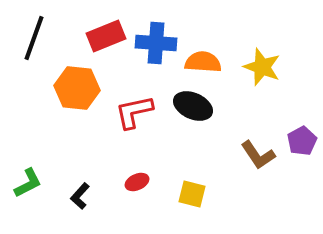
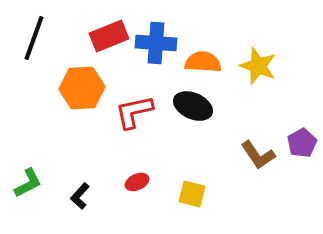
red rectangle: moved 3 px right
yellow star: moved 4 px left, 1 px up
orange hexagon: moved 5 px right; rotated 9 degrees counterclockwise
purple pentagon: moved 2 px down
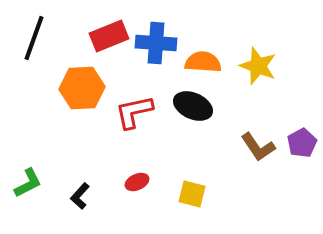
brown L-shape: moved 8 px up
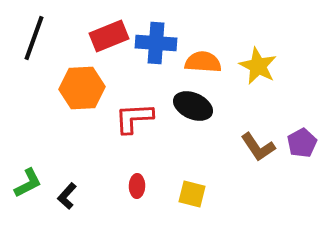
yellow star: rotated 6 degrees clockwise
red L-shape: moved 6 px down; rotated 9 degrees clockwise
red ellipse: moved 4 px down; rotated 65 degrees counterclockwise
black L-shape: moved 13 px left
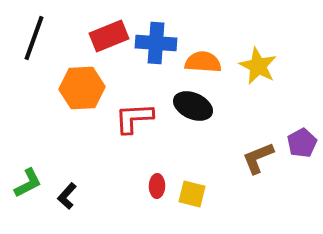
brown L-shape: moved 11 px down; rotated 102 degrees clockwise
red ellipse: moved 20 px right
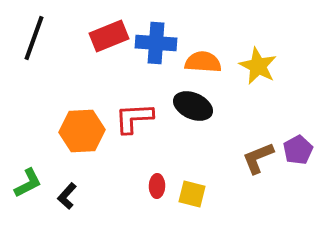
orange hexagon: moved 43 px down
purple pentagon: moved 4 px left, 7 px down
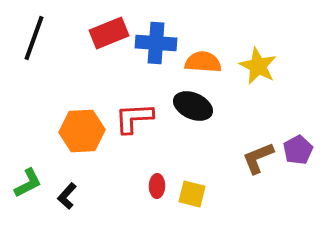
red rectangle: moved 3 px up
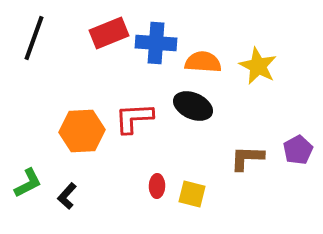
brown L-shape: moved 11 px left; rotated 24 degrees clockwise
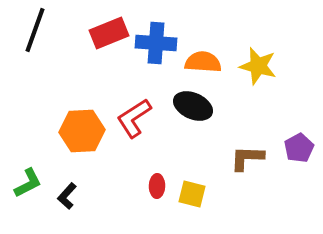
black line: moved 1 px right, 8 px up
yellow star: rotated 12 degrees counterclockwise
red L-shape: rotated 30 degrees counterclockwise
purple pentagon: moved 1 px right, 2 px up
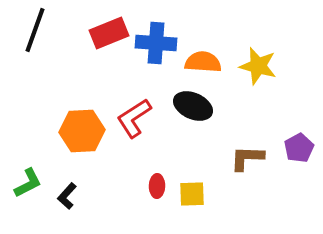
yellow square: rotated 16 degrees counterclockwise
